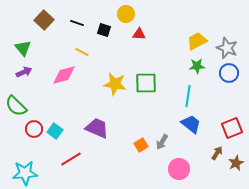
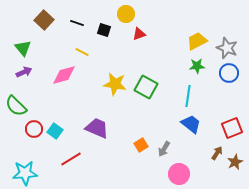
red triangle: rotated 24 degrees counterclockwise
green square: moved 4 px down; rotated 30 degrees clockwise
gray arrow: moved 2 px right, 7 px down
brown star: moved 1 px left, 1 px up
pink circle: moved 5 px down
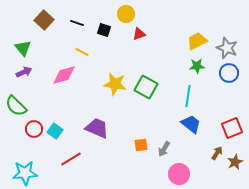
orange square: rotated 24 degrees clockwise
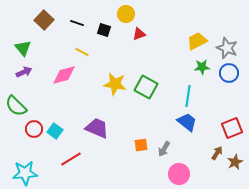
green star: moved 5 px right, 1 px down
blue trapezoid: moved 4 px left, 2 px up
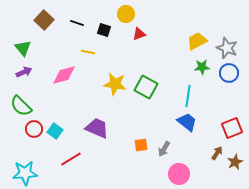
yellow line: moved 6 px right; rotated 16 degrees counterclockwise
green semicircle: moved 5 px right
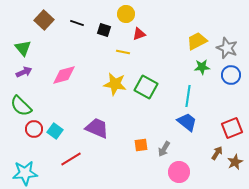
yellow line: moved 35 px right
blue circle: moved 2 px right, 2 px down
pink circle: moved 2 px up
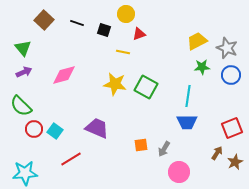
blue trapezoid: rotated 140 degrees clockwise
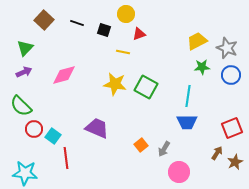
green triangle: moved 2 px right; rotated 24 degrees clockwise
cyan square: moved 2 px left, 5 px down
orange square: rotated 32 degrees counterclockwise
red line: moved 5 px left, 1 px up; rotated 65 degrees counterclockwise
cyan star: rotated 10 degrees clockwise
